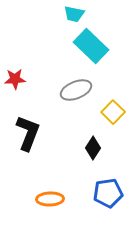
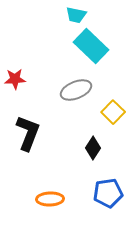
cyan trapezoid: moved 2 px right, 1 px down
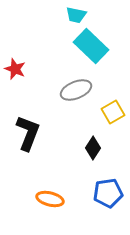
red star: moved 10 px up; rotated 25 degrees clockwise
yellow square: rotated 15 degrees clockwise
orange ellipse: rotated 16 degrees clockwise
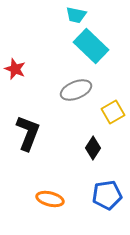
blue pentagon: moved 1 px left, 2 px down
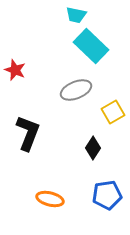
red star: moved 1 px down
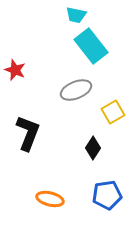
cyan rectangle: rotated 8 degrees clockwise
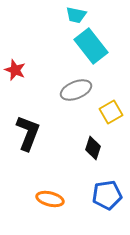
yellow square: moved 2 px left
black diamond: rotated 15 degrees counterclockwise
